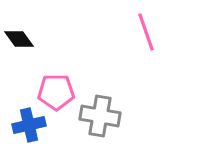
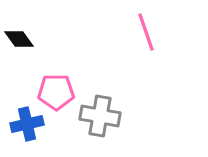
blue cross: moved 2 px left, 1 px up
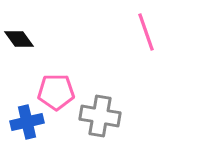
blue cross: moved 2 px up
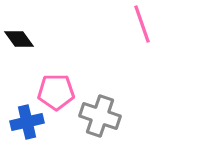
pink line: moved 4 px left, 8 px up
gray cross: rotated 9 degrees clockwise
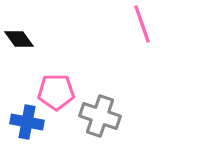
blue cross: rotated 24 degrees clockwise
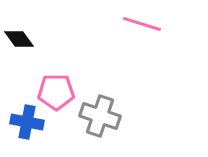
pink line: rotated 54 degrees counterclockwise
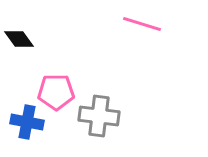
gray cross: moved 1 px left; rotated 12 degrees counterclockwise
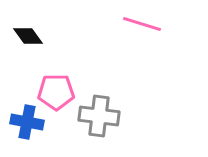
black diamond: moved 9 px right, 3 px up
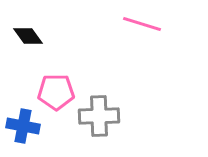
gray cross: rotated 9 degrees counterclockwise
blue cross: moved 4 px left, 4 px down
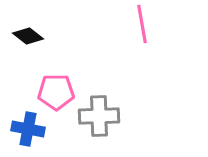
pink line: rotated 63 degrees clockwise
black diamond: rotated 16 degrees counterclockwise
blue cross: moved 5 px right, 3 px down
